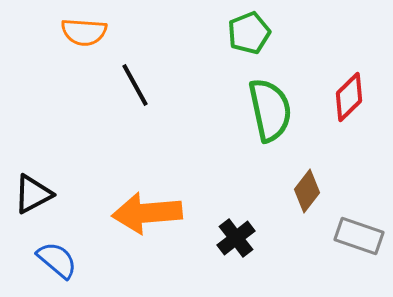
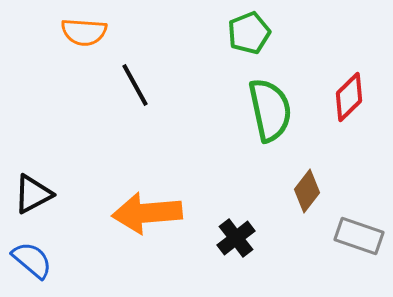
blue semicircle: moved 25 px left
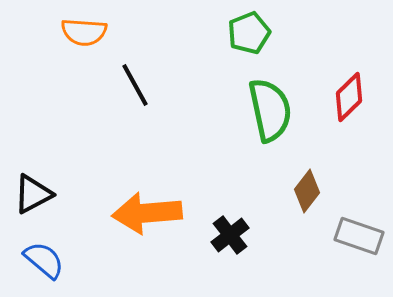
black cross: moved 6 px left, 3 px up
blue semicircle: moved 12 px right
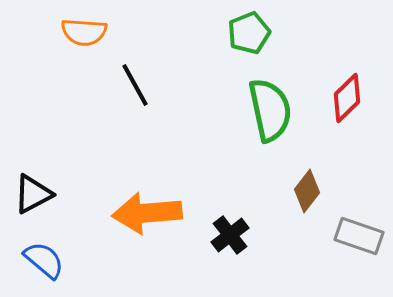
red diamond: moved 2 px left, 1 px down
